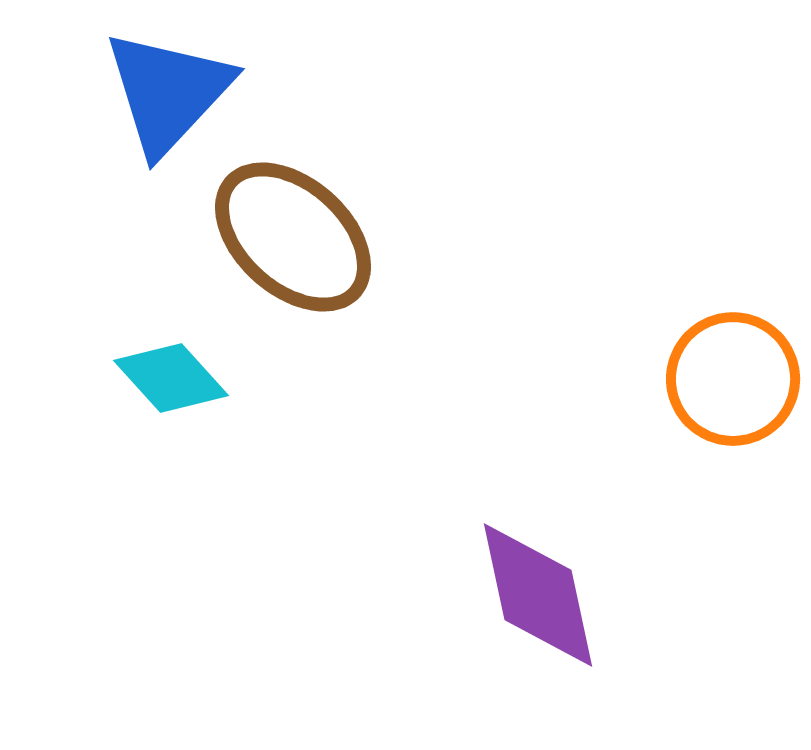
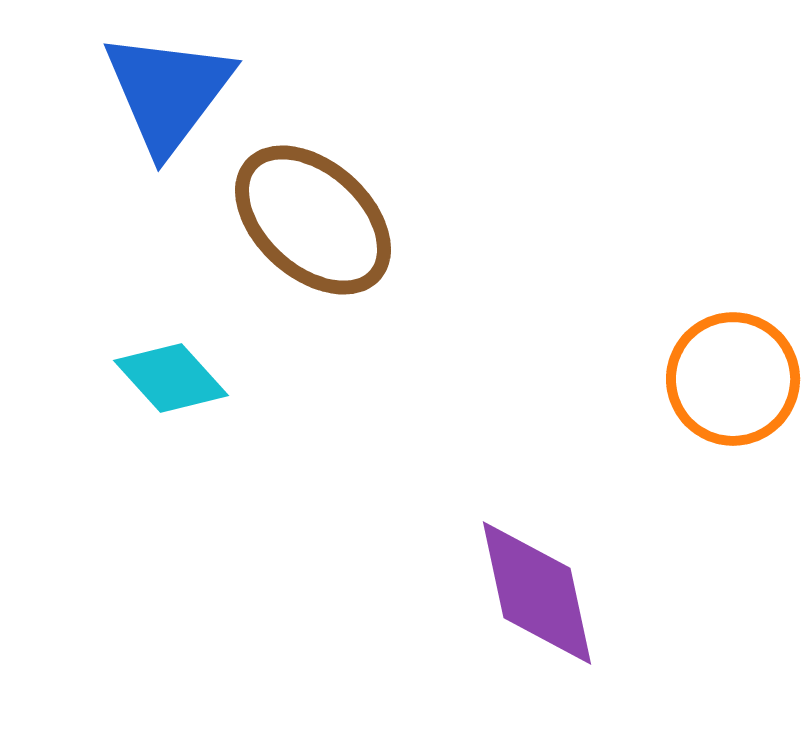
blue triangle: rotated 6 degrees counterclockwise
brown ellipse: moved 20 px right, 17 px up
purple diamond: moved 1 px left, 2 px up
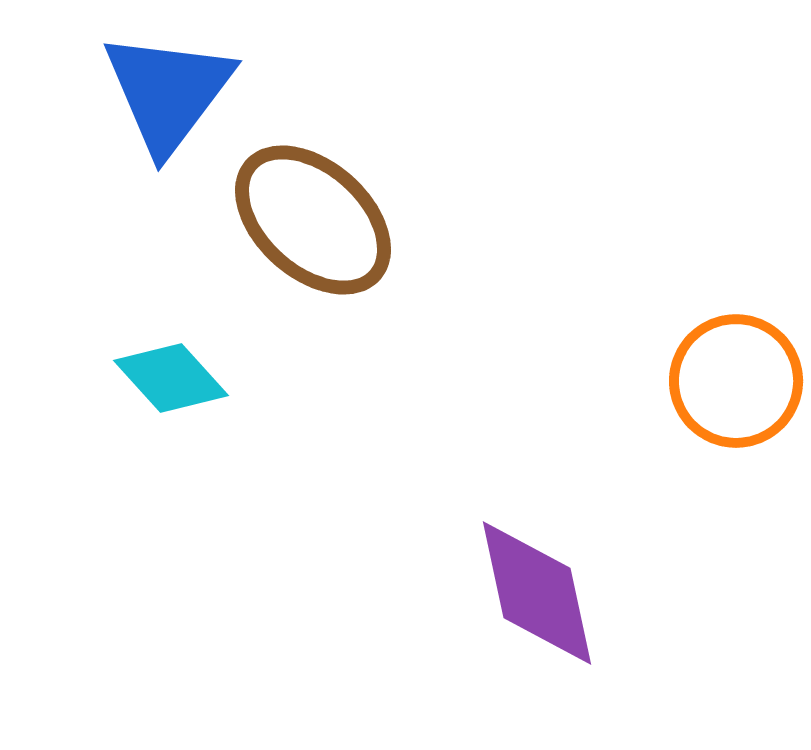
orange circle: moved 3 px right, 2 px down
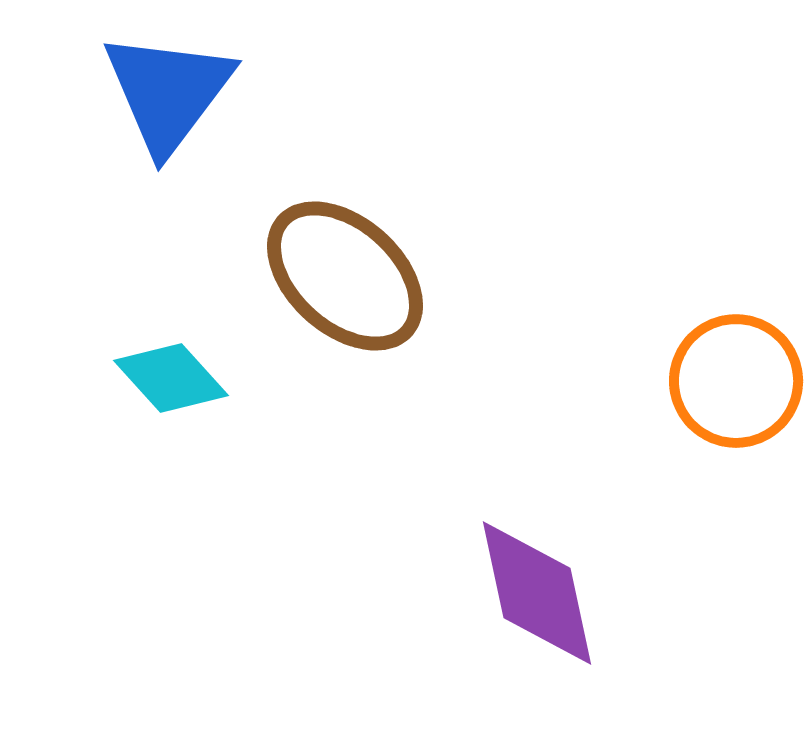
brown ellipse: moved 32 px right, 56 px down
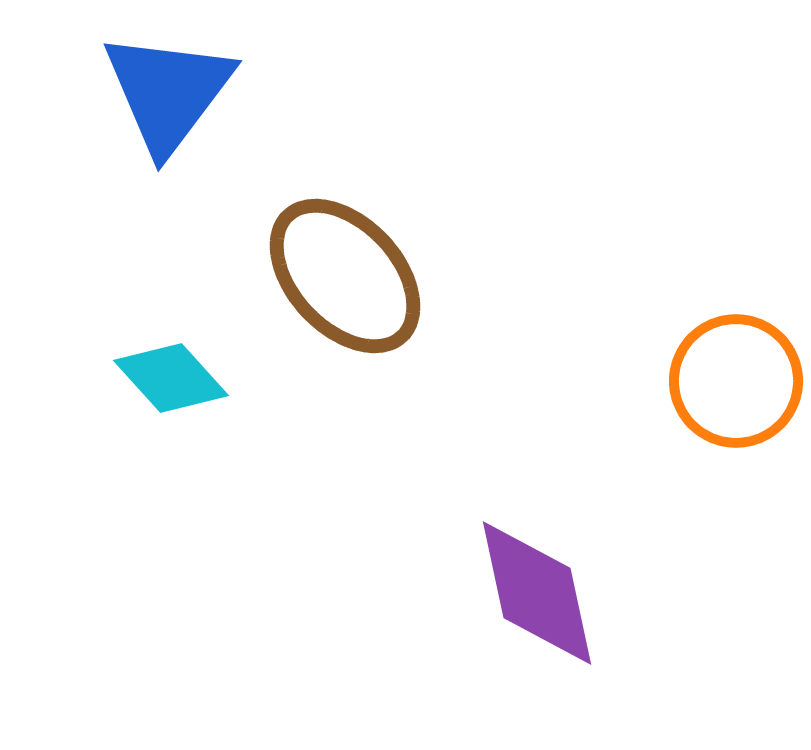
brown ellipse: rotated 5 degrees clockwise
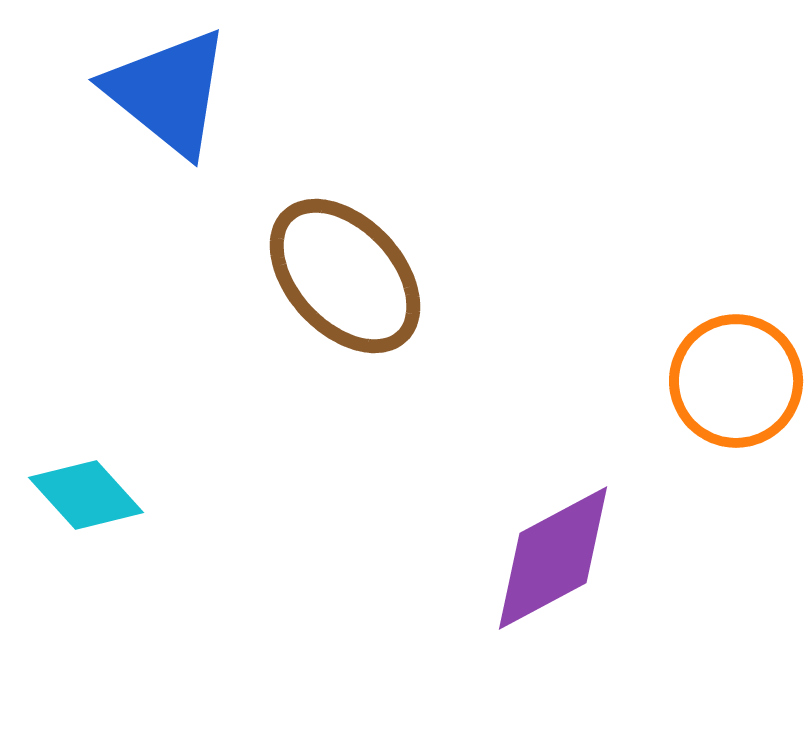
blue triangle: rotated 28 degrees counterclockwise
cyan diamond: moved 85 px left, 117 px down
purple diamond: moved 16 px right, 35 px up; rotated 74 degrees clockwise
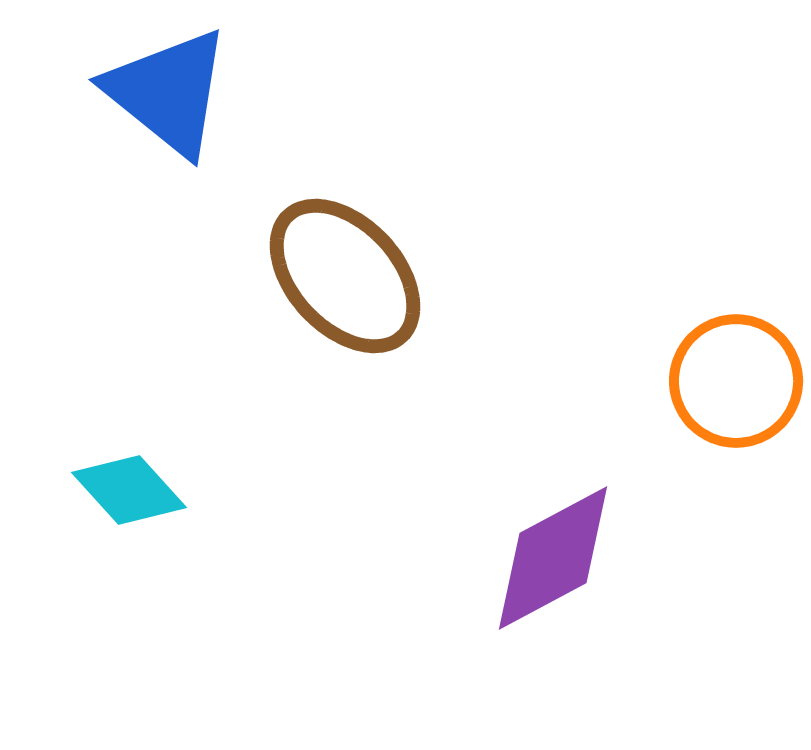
cyan diamond: moved 43 px right, 5 px up
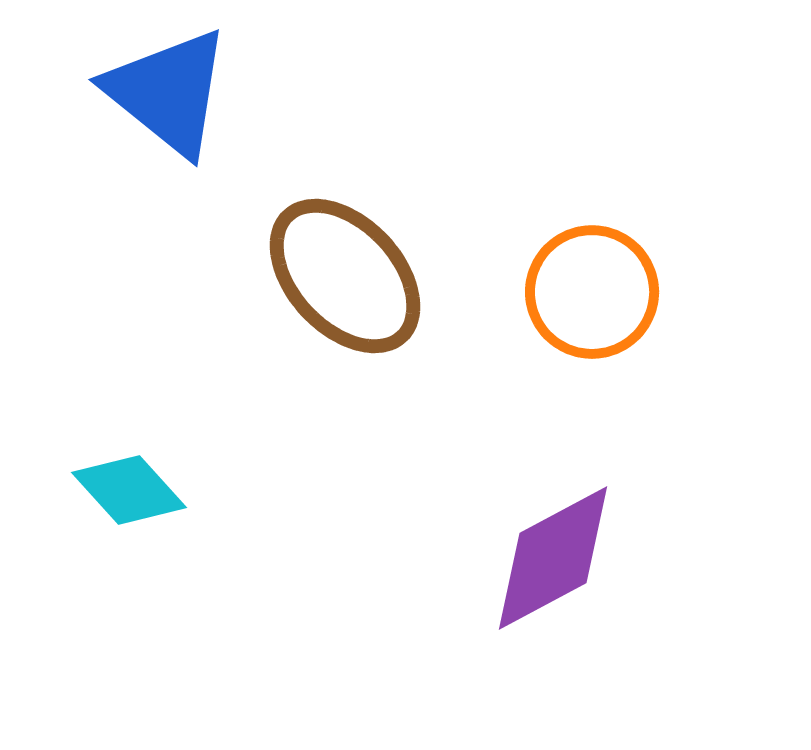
orange circle: moved 144 px left, 89 px up
